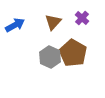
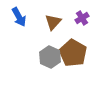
purple cross: rotated 16 degrees clockwise
blue arrow: moved 4 px right, 8 px up; rotated 90 degrees clockwise
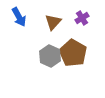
gray hexagon: moved 1 px up
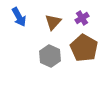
brown pentagon: moved 11 px right, 5 px up
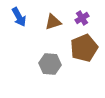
brown triangle: rotated 30 degrees clockwise
brown pentagon: rotated 20 degrees clockwise
gray hexagon: moved 8 px down; rotated 20 degrees counterclockwise
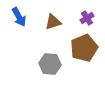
purple cross: moved 5 px right
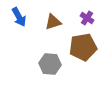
purple cross: rotated 24 degrees counterclockwise
brown pentagon: moved 1 px left, 1 px up; rotated 12 degrees clockwise
